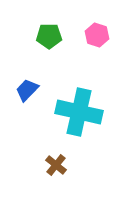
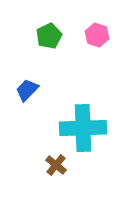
green pentagon: rotated 25 degrees counterclockwise
cyan cross: moved 4 px right, 16 px down; rotated 15 degrees counterclockwise
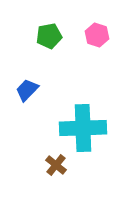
green pentagon: rotated 15 degrees clockwise
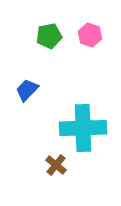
pink hexagon: moved 7 px left
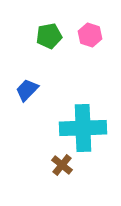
brown cross: moved 6 px right
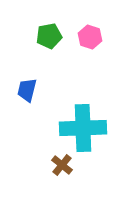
pink hexagon: moved 2 px down
blue trapezoid: rotated 30 degrees counterclockwise
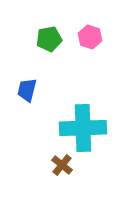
green pentagon: moved 3 px down
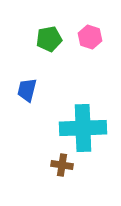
brown cross: rotated 30 degrees counterclockwise
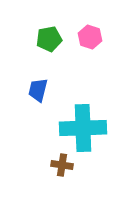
blue trapezoid: moved 11 px right
